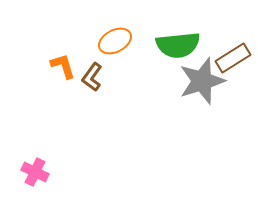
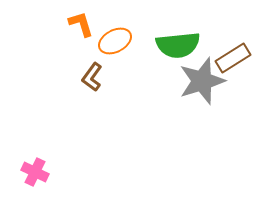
orange L-shape: moved 18 px right, 42 px up
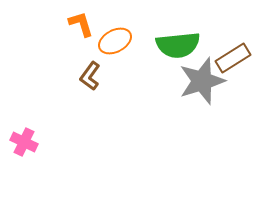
brown L-shape: moved 2 px left, 1 px up
pink cross: moved 11 px left, 30 px up
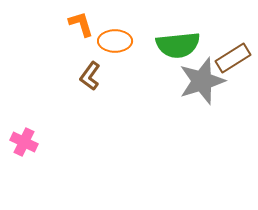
orange ellipse: rotated 28 degrees clockwise
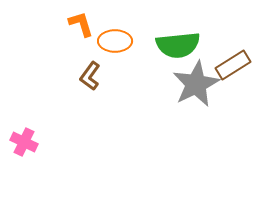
brown rectangle: moved 7 px down
gray star: moved 6 px left, 3 px down; rotated 9 degrees counterclockwise
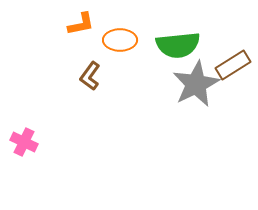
orange L-shape: rotated 96 degrees clockwise
orange ellipse: moved 5 px right, 1 px up
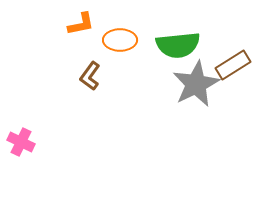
pink cross: moved 3 px left
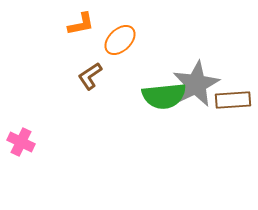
orange ellipse: rotated 44 degrees counterclockwise
green semicircle: moved 14 px left, 51 px down
brown rectangle: moved 35 px down; rotated 28 degrees clockwise
brown L-shape: rotated 20 degrees clockwise
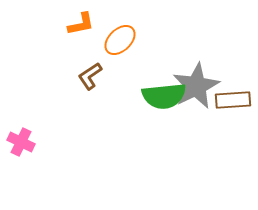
gray star: moved 2 px down
